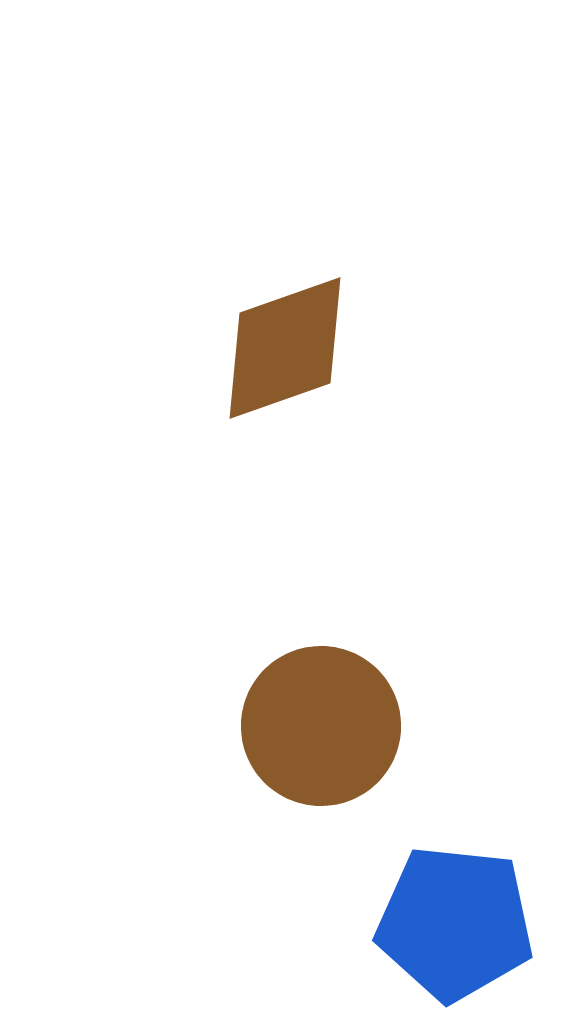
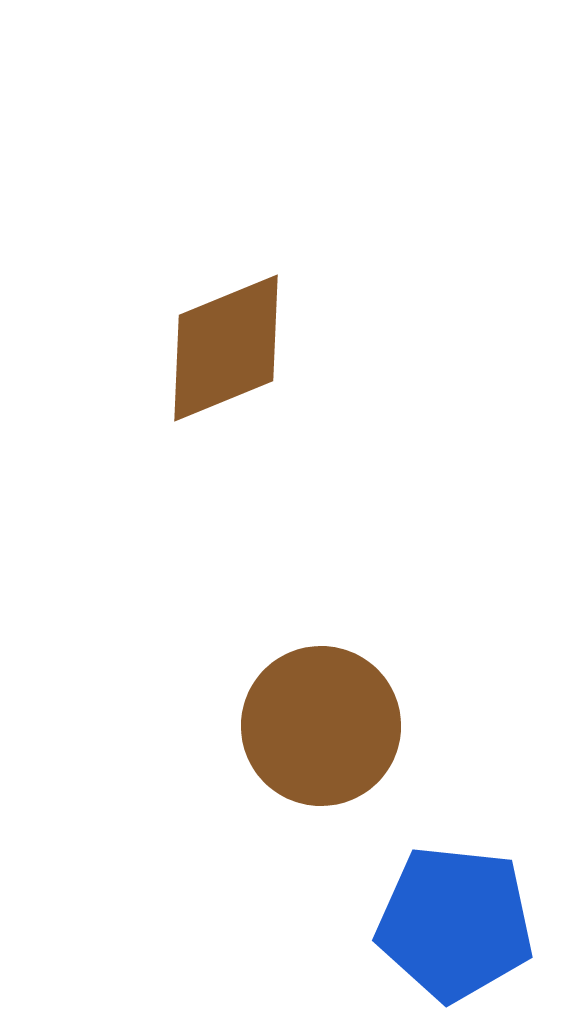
brown diamond: moved 59 px left; rotated 3 degrees counterclockwise
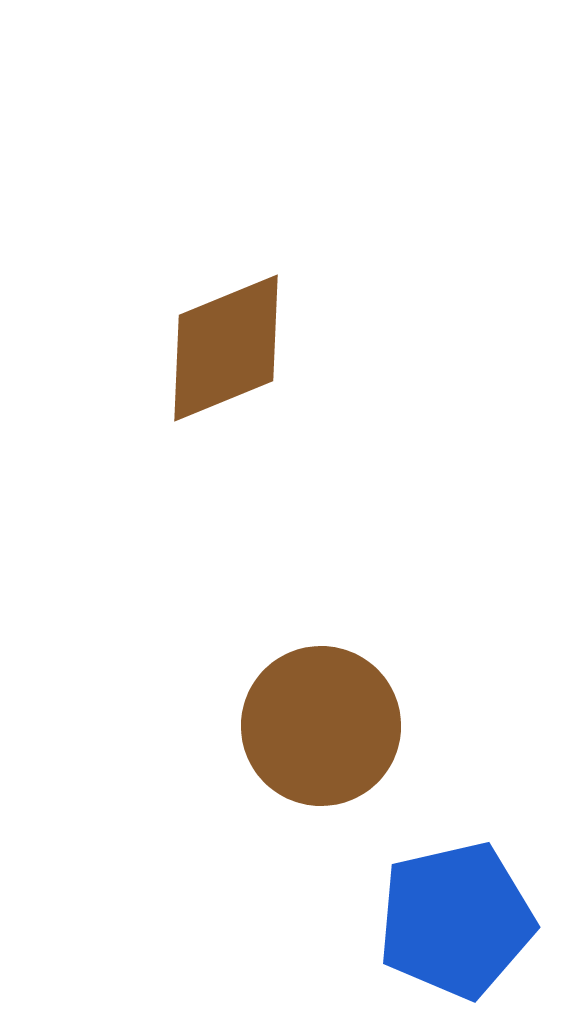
blue pentagon: moved 1 px right, 3 px up; rotated 19 degrees counterclockwise
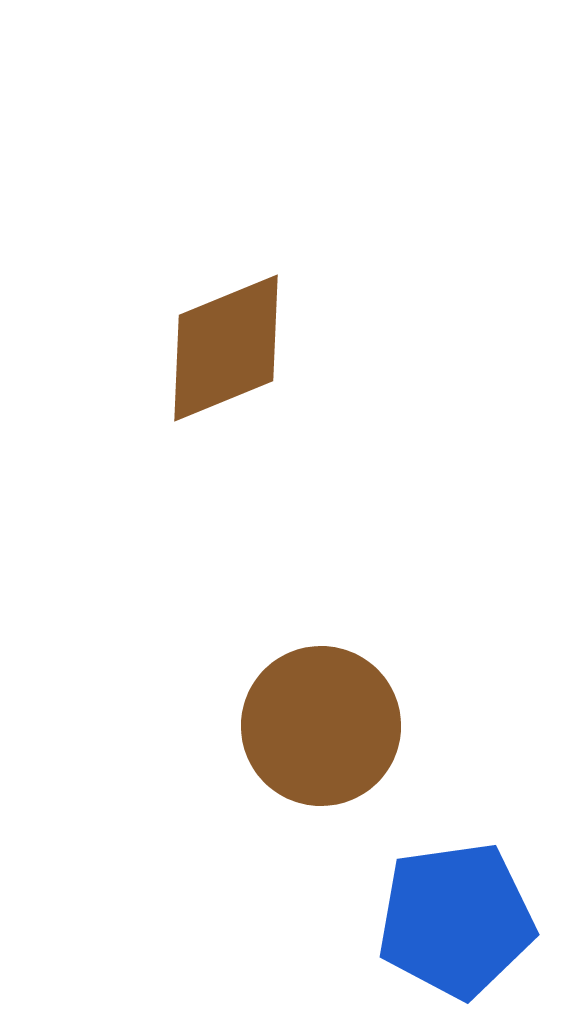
blue pentagon: rotated 5 degrees clockwise
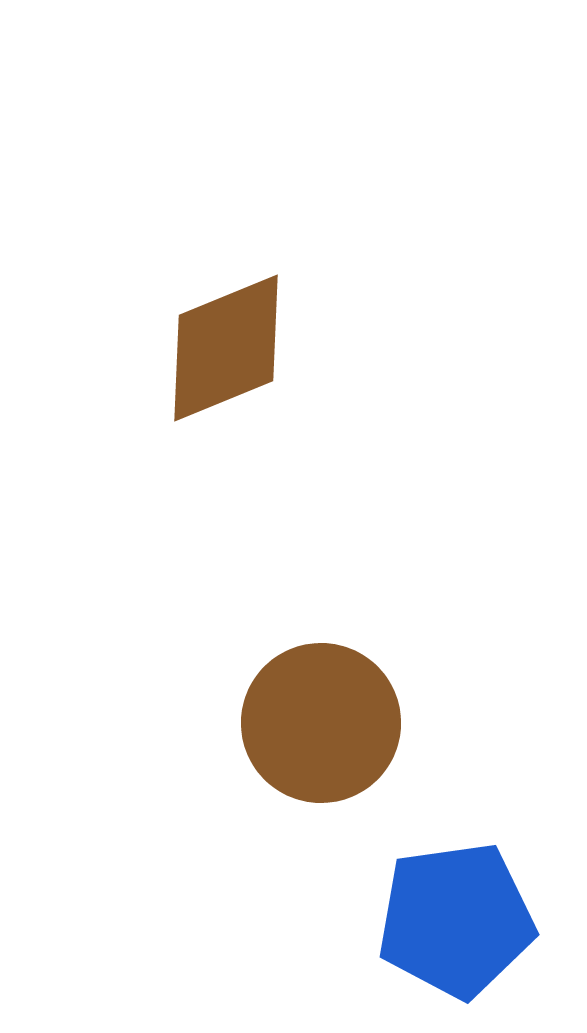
brown circle: moved 3 px up
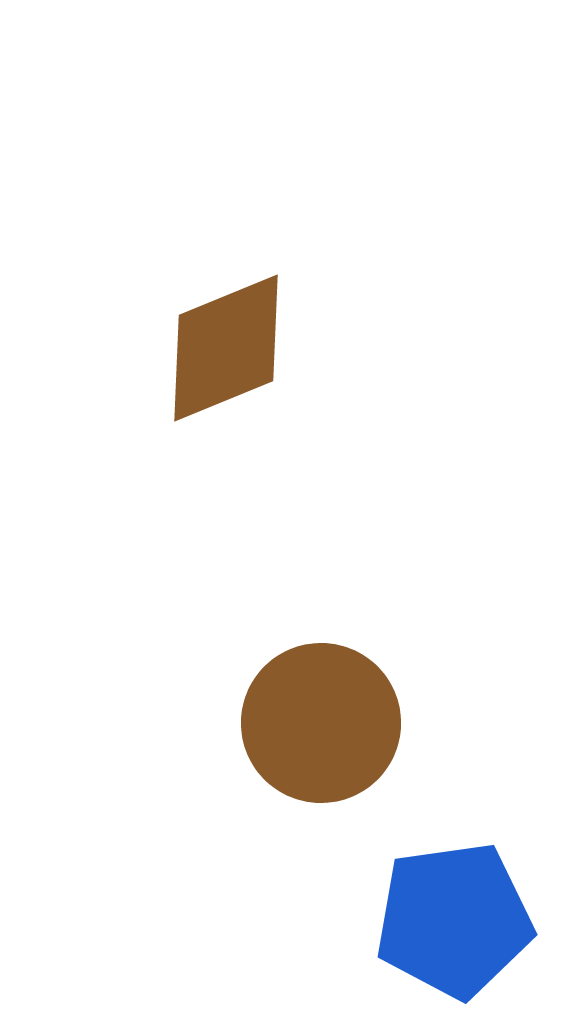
blue pentagon: moved 2 px left
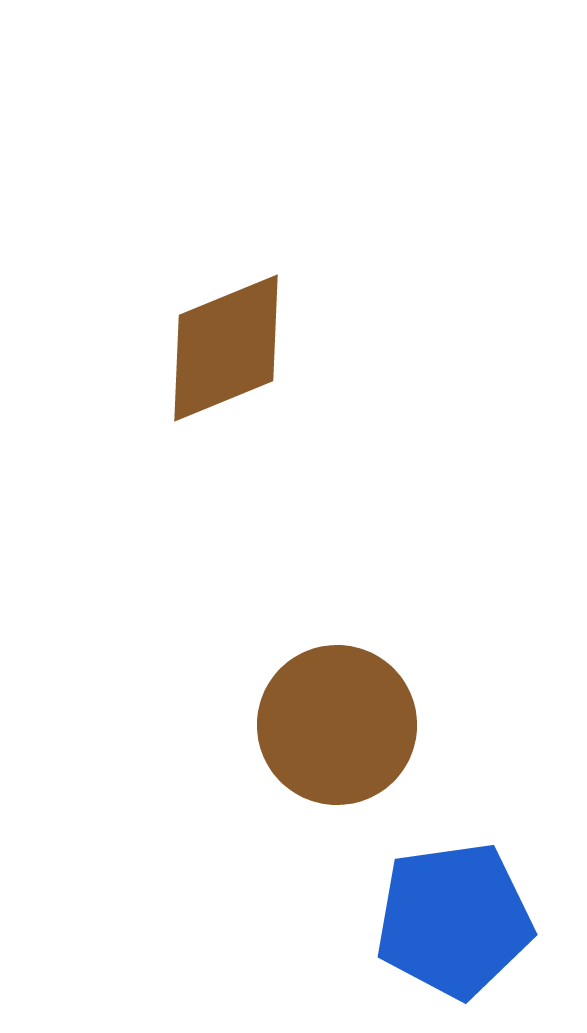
brown circle: moved 16 px right, 2 px down
